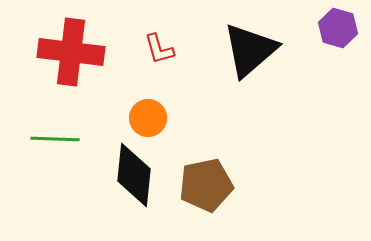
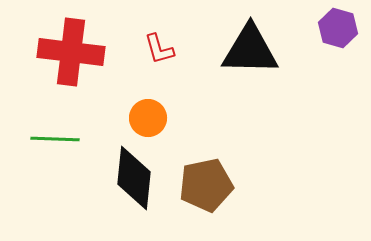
black triangle: rotated 42 degrees clockwise
black diamond: moved 3 px down
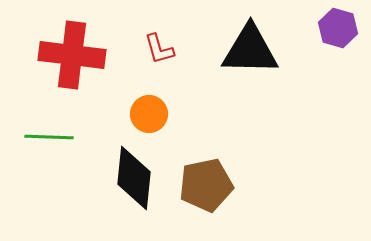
red cross: moved 1 px right, 3 px down
orange circle: moved 1 px right, 4 px up
green line: moved 6 px left, 2 px up
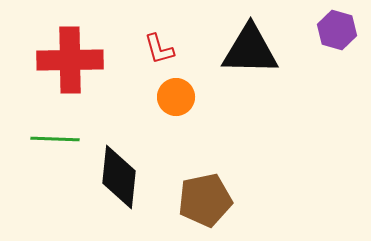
purple hexagon: moved 1 px left, 2 px down
red cross: moved 2 px left, 5 px down; rotated 8 degrees counterclockwise
orange circle: moved 27 px right, 17 px up
green line: moved 6 px right, 2 px down
black diamond: moved 15 px left, 1 px up
brown pentagon: moved 1 px left, 15 px down
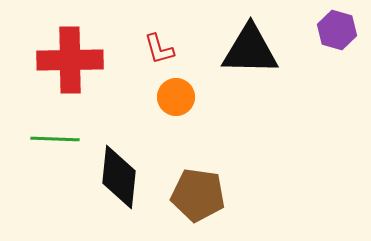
brown pentagon: moved 7 px left, 5 px up; rotated 20 degrees clockwise
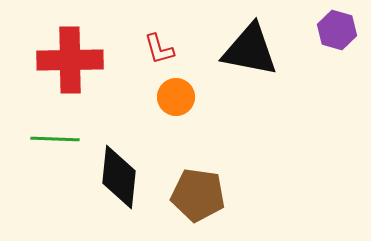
black triangle: rotated 10 degrees clockwise
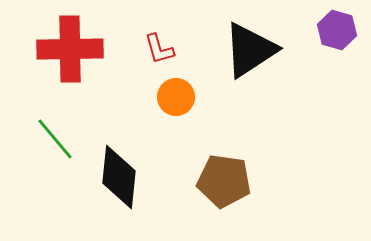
black triangle: rotated 44 degrees counterclockwise
red cross: moved 11 px up
green line: rotated 48 degrees clockwise
brown pentagon: moved 26 px right, 14 px up
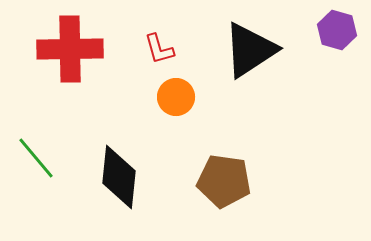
green line: moved 19 px left, 19 px down
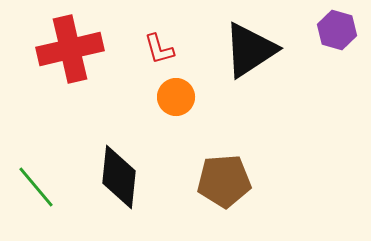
red cross: rotated 12 degrees counterclockwise
green line: moved 29 px down
brown pentagon: rotated 12 degrees counterclockwise
